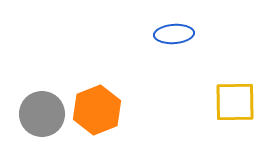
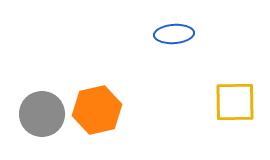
orange hexagon: rotated 9 degrees clockwise
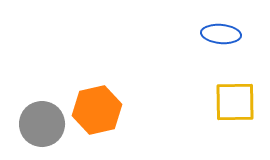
blue ellipse: moved 47 px right; rotated 9 degrees clockwise
gray circle: moved 10 px down
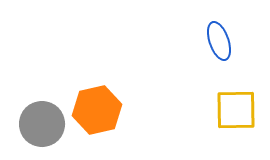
blue ellipse: moved 2 px left, 7 px down; rotated 66 degrees clockwise
yellow square: moved 1 px right, 8 px down
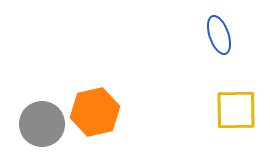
blue ellipse: moved 6 px up
orange hexagon: moved 2 px left, 2 px down
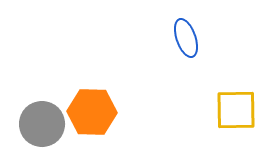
blue ellipse: moved 33 px left, 3 px down
orange hexagon: moved 3 px left; rotated 15 degrees clockwise
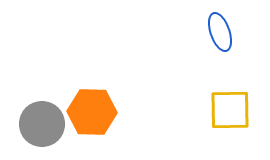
blue ellipse: moved 34 px right, 6 px up
yellow square: moved 6 px left
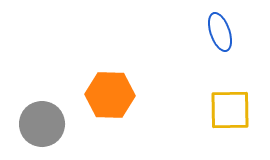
orange hexagon: moved 18 px right, 17 px up
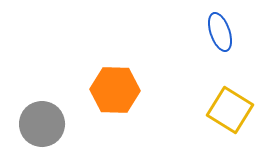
orange hexagon: moved 5 px right, 5 px up
yellow square: rotated 33 degrees clockwise
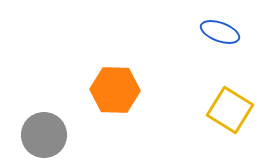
blue ellipse: rotated 51 degrees counterclockwise
gray circle: moved 2 px right, 11 px down
